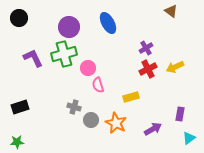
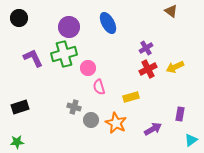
pink semicircle: moved 1 px right, 2 px down
cyan triangle: moved 2 px right, 2 px down
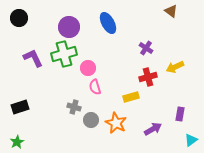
purple cross: rotated 24 degrees counterclockwise
red cross: moved 8 px down; rotated 12 degrees clockwise
pink semicircle: moved 4 px left
green star: rotated 24 degrees counterclockwise
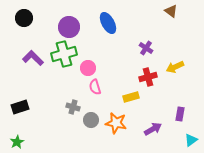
black circle: moved 5 px right
purple L-shape: rotated 20 degrees counterclockwise
gray cross: moved 1 px left
orange star: rotated 15 degrees counterclockwise
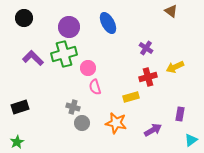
gray circle: moved 9 px left, 3 px down
purple arrow: moved 1 px down
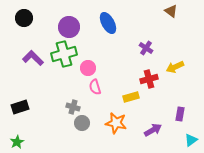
red cross: moved 1 px right, 2 px down
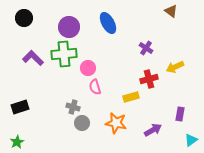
green cross: rotated 10 degrees clockwise
